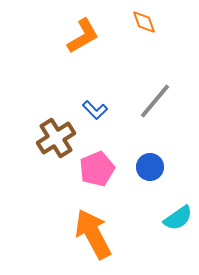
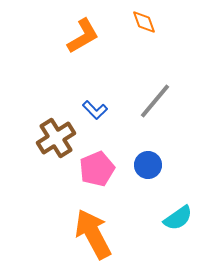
blue circle: moved 2 px left, 2 px up
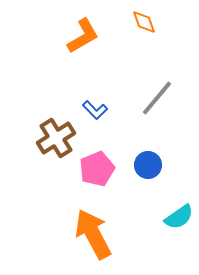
gray line: moved 2 px right, 3 px up
cyan semicircle: moved 1 px right, 1 px up
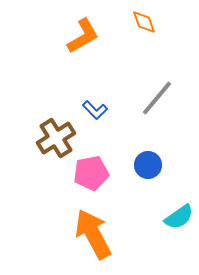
pink pentagon: moved 6 px left, 4 px down; rotated 12 degrees clockwise
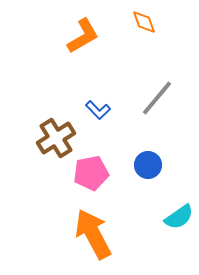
blue L-shape: moved 3 px right
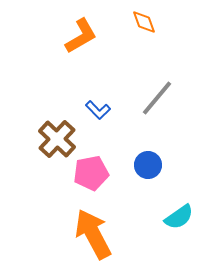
orange L-shape: moved 2 px left
brown cross: moved 1 px right, 1 px down; rotated 15 degrees counterclockwise
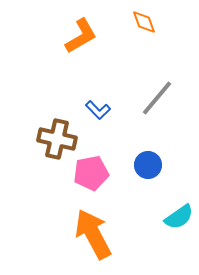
brown cross: rotated 30 degrees counterclockwise
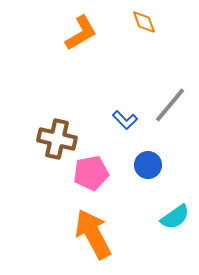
orange L-shape: moved 3 px up
gray line: moved 13 px right, 7 px down
blue L-shape: moved 27 px right, 10 px down
cyan semicircle: moved 4 px left
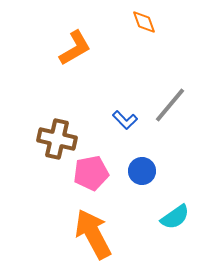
orange L-shape: moved 6 px left, 15 px down
blue circle: moved 6 px left, 6 px down
